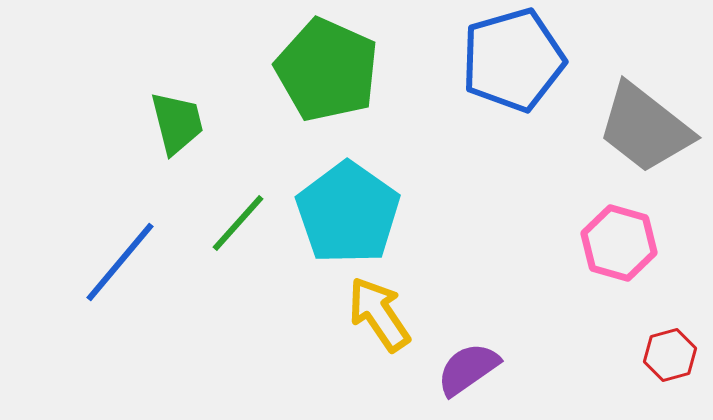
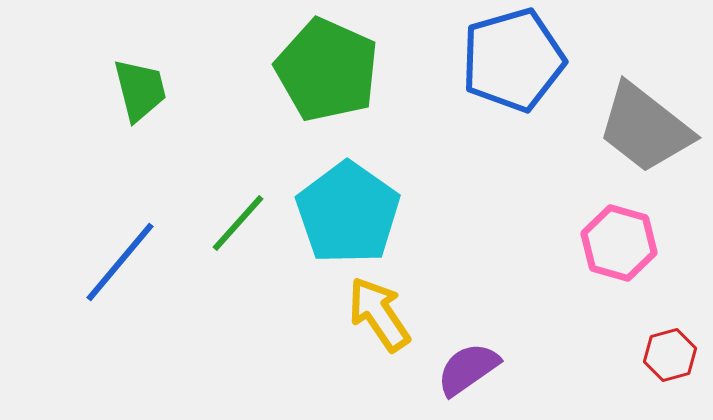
green trapezoid: moved 37 px left, 33 px up
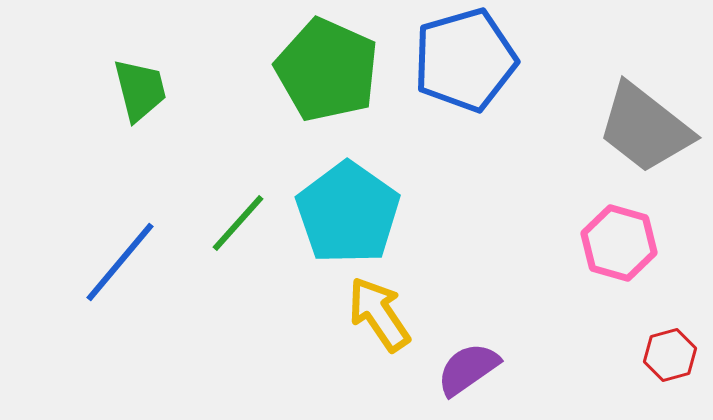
blue pentagon: moved 48 px left
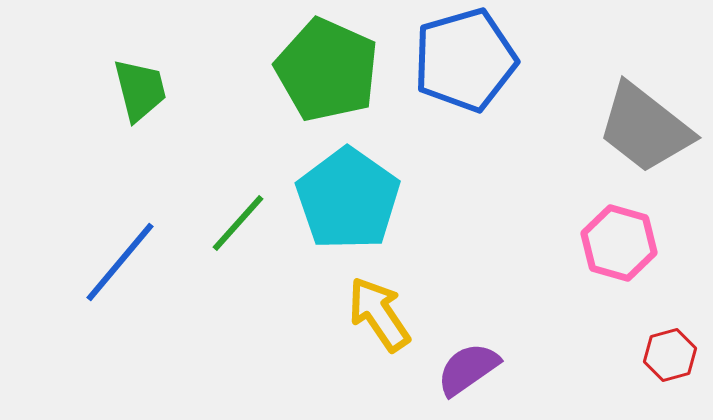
cyan pentagon: moved 14 px up
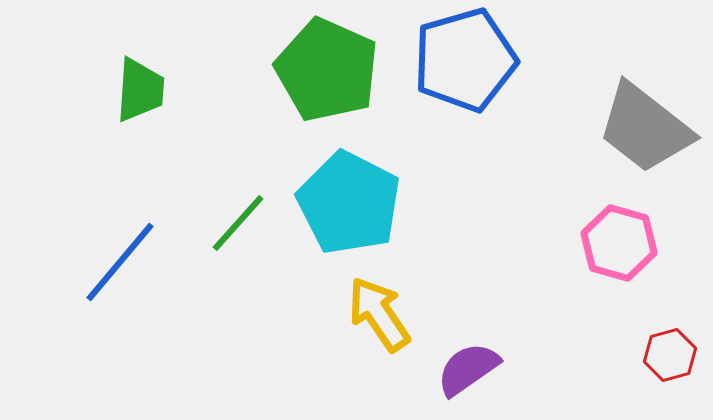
green trapezoid: rotated 18 degrees clockwise
cyan pentagon: moved 1 px right, 4 px down; rotated 8 degrees counterclockwise
